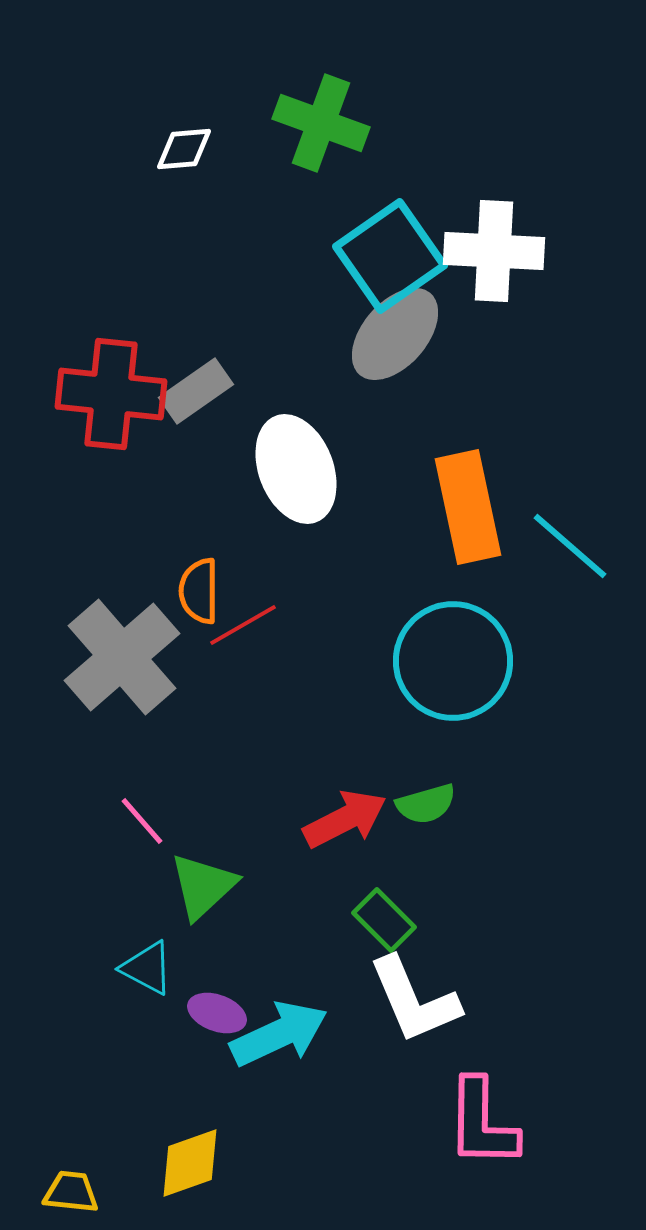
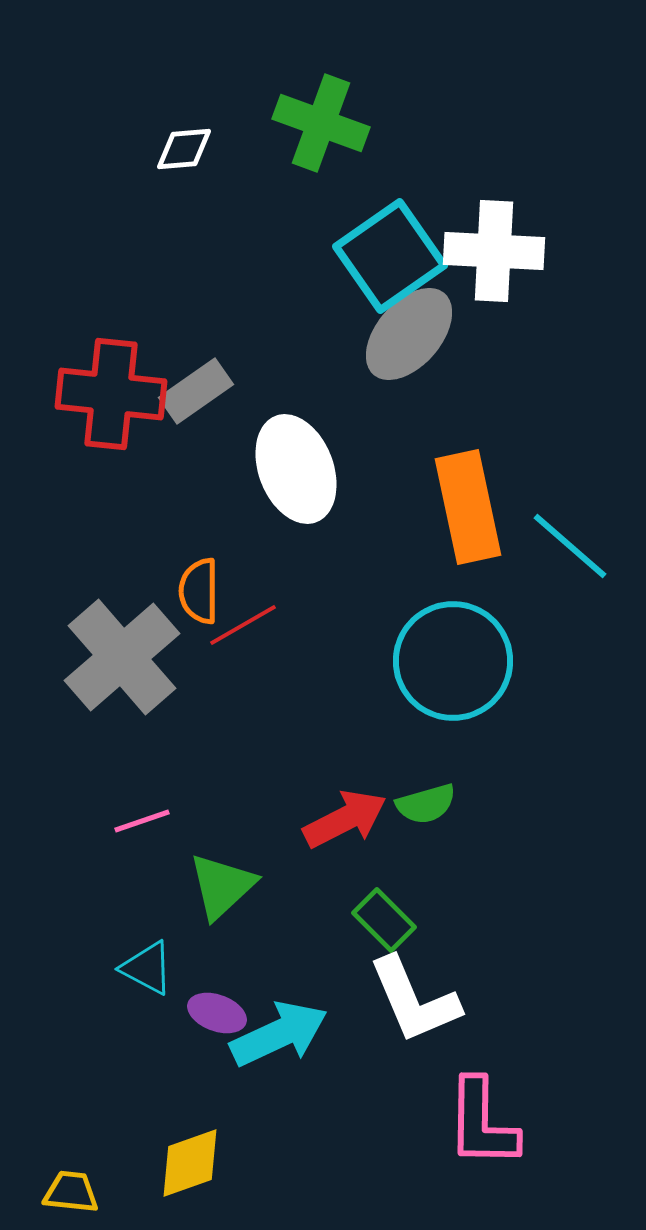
gray ellipse: moved 14 px right
pink line: rotated 68 degrees counterclockwise
green triangle: moved 19 px right
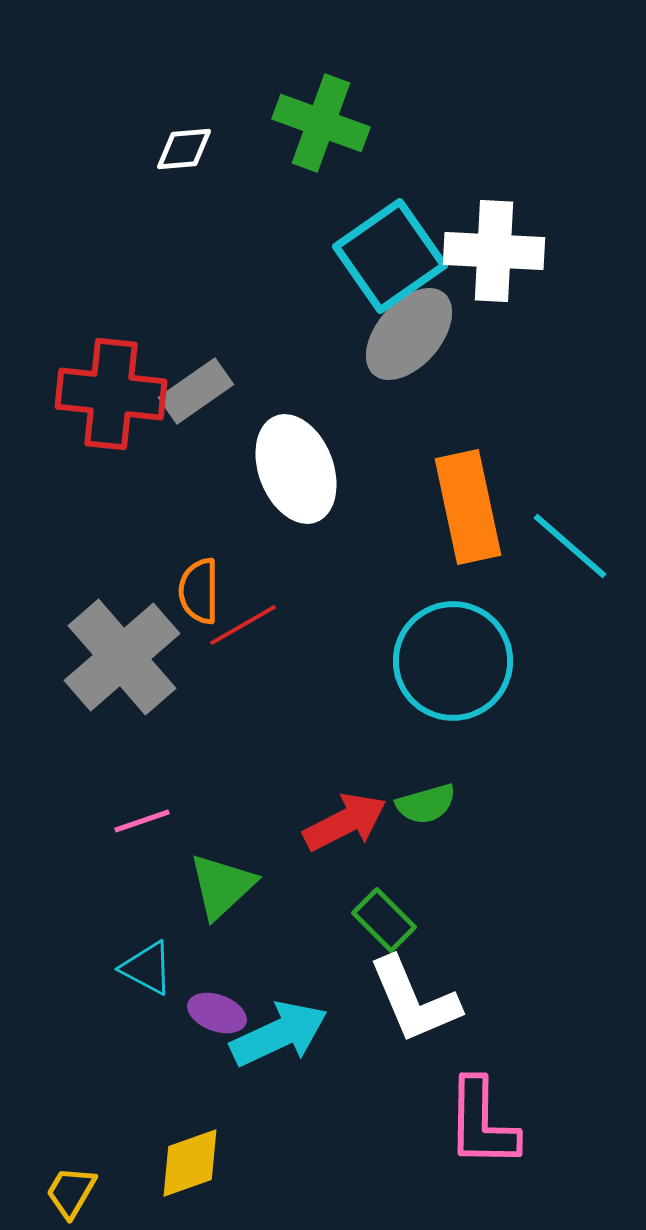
red arrow: moved 3 px down
yellow trapezoid: rotated 66 degrees counterclockwise
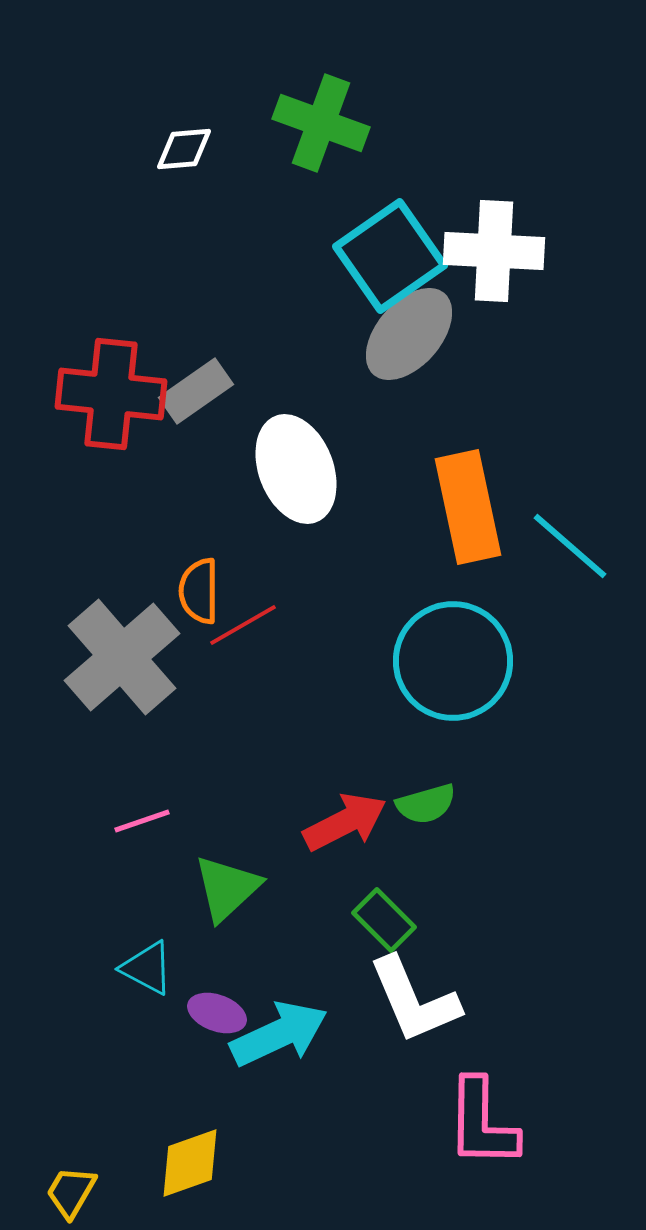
green triangle: moved 5 px right, 2 px down
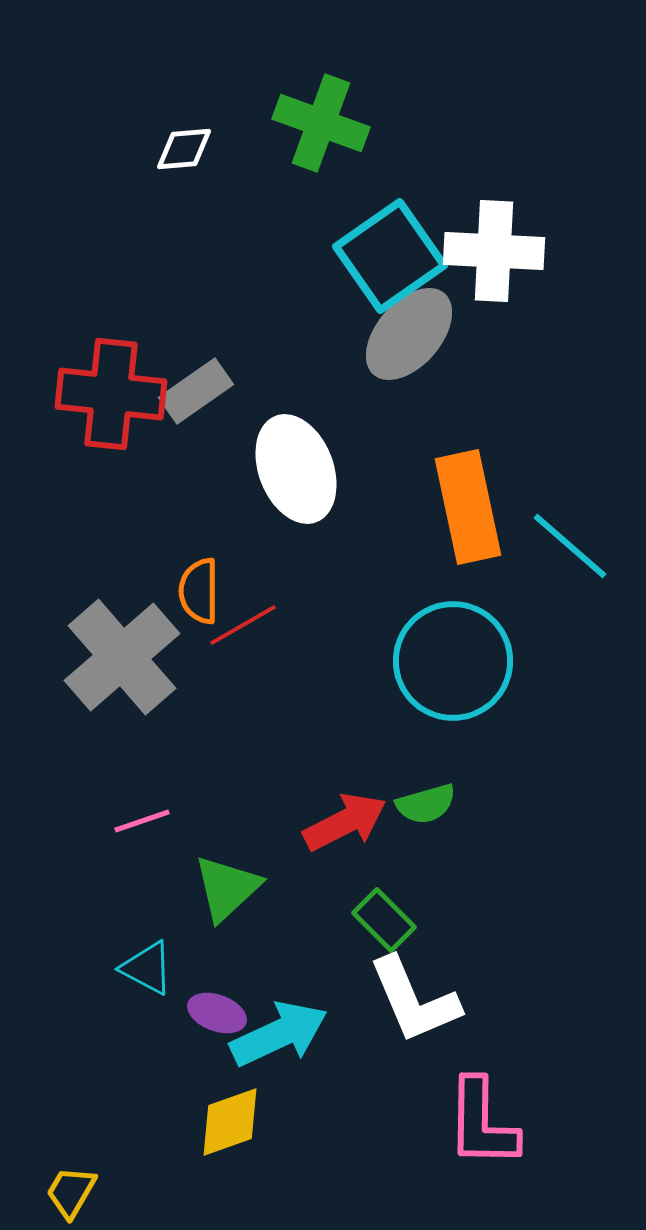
yellow diamond: moved 40 px right, 41 px up
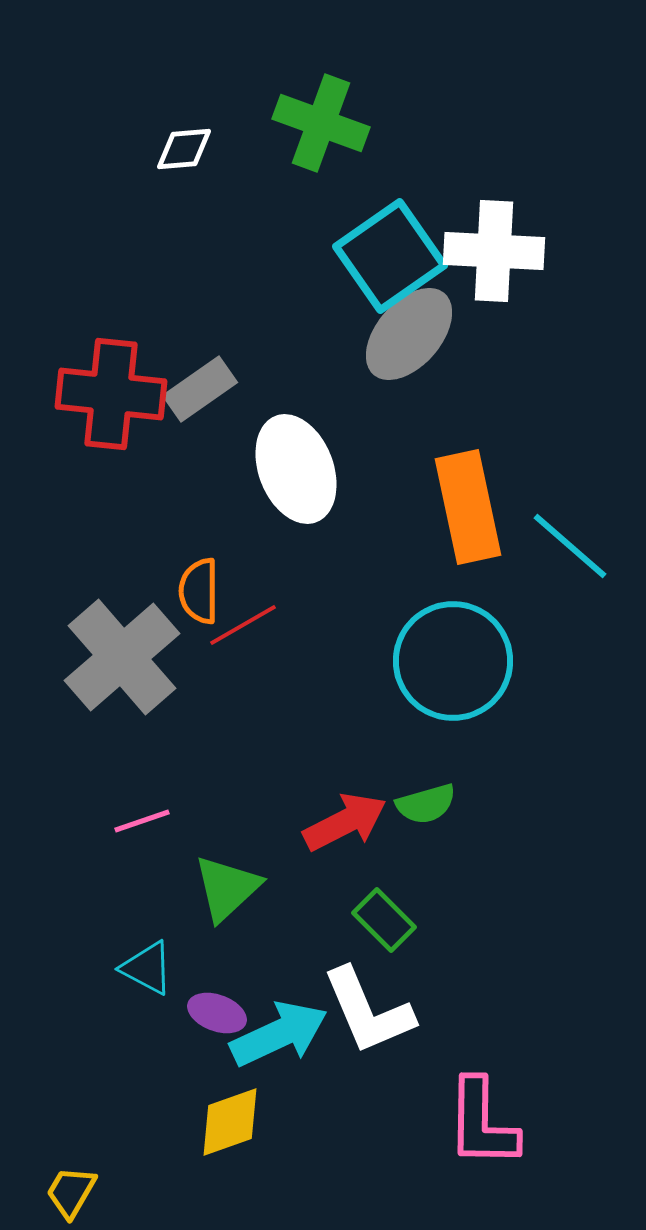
gray rectangle: moved 4 px right, 2 px up
white L-shape: moved 46 px left, 11 px down
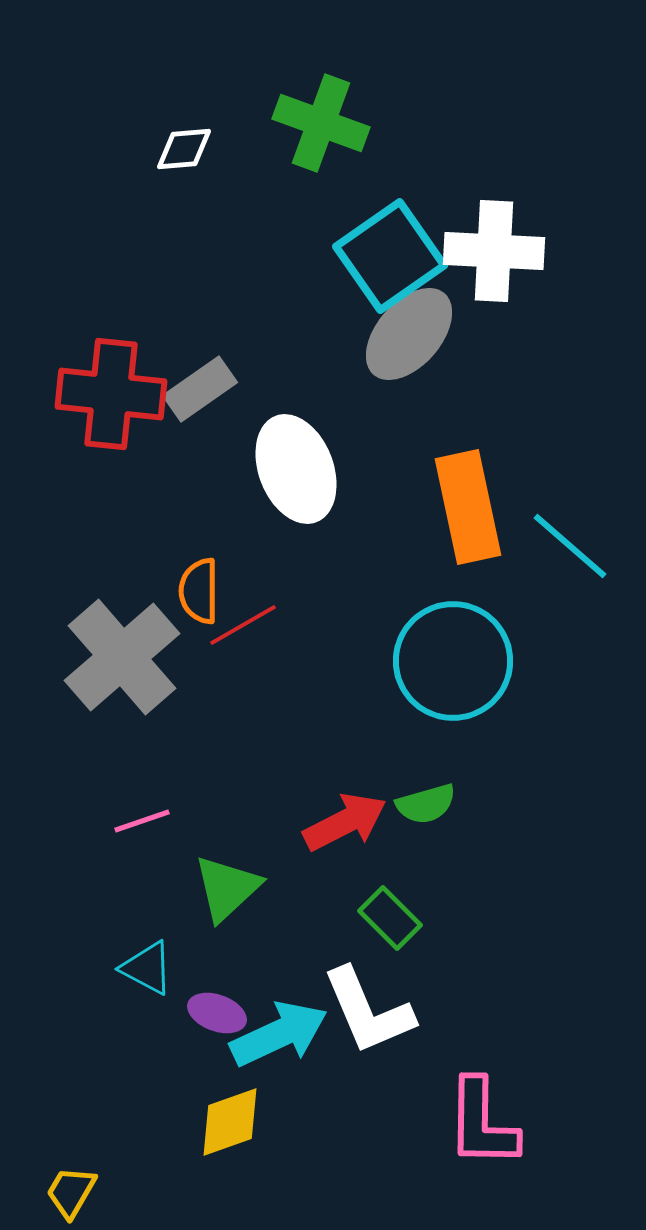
green rectangle: moved 6 px right, 2 px up
